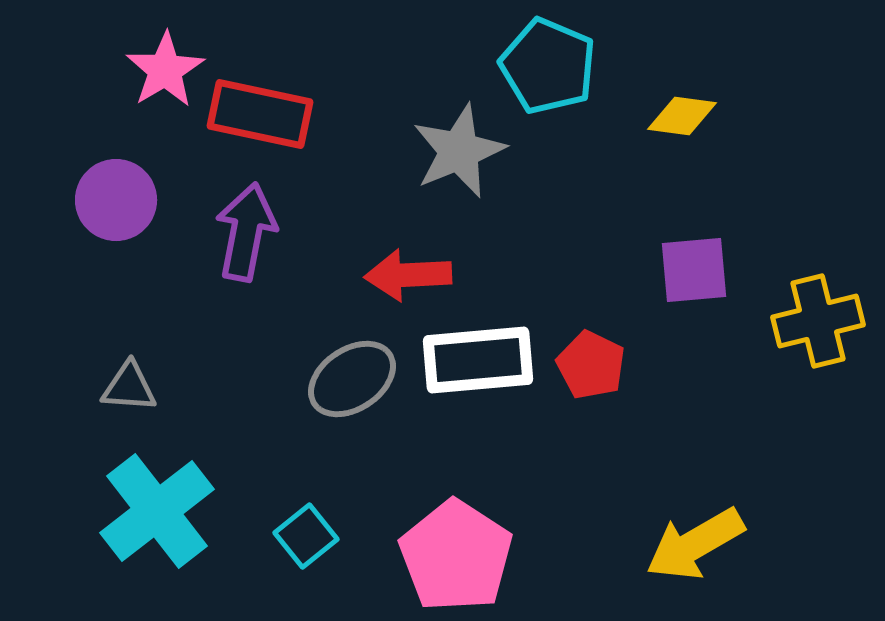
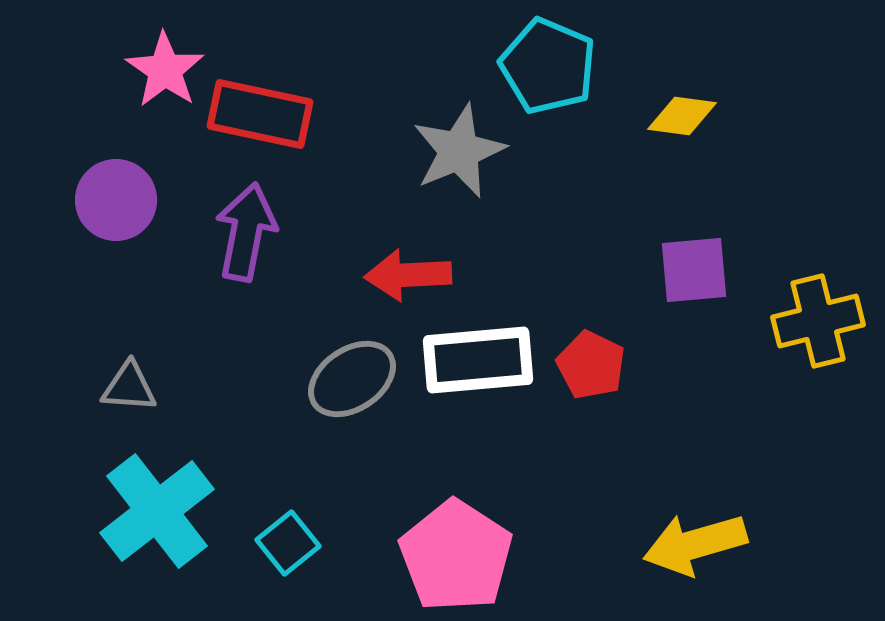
pink star: rotated 6 degrees counterclockwise
cyan square: moved 18 px left, 7 px down
yellow arrow: rotated 14 degrees clockwise
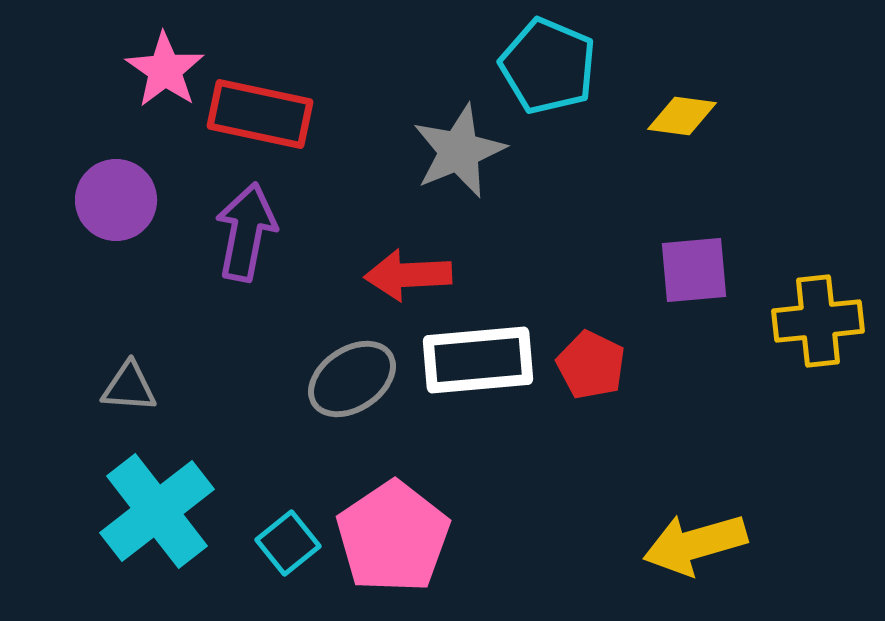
yellow cross: rotated 8 degrees clockwise
pink pentagon: moved 63 px left, 19 px up; rotated 5 degrees clockwise
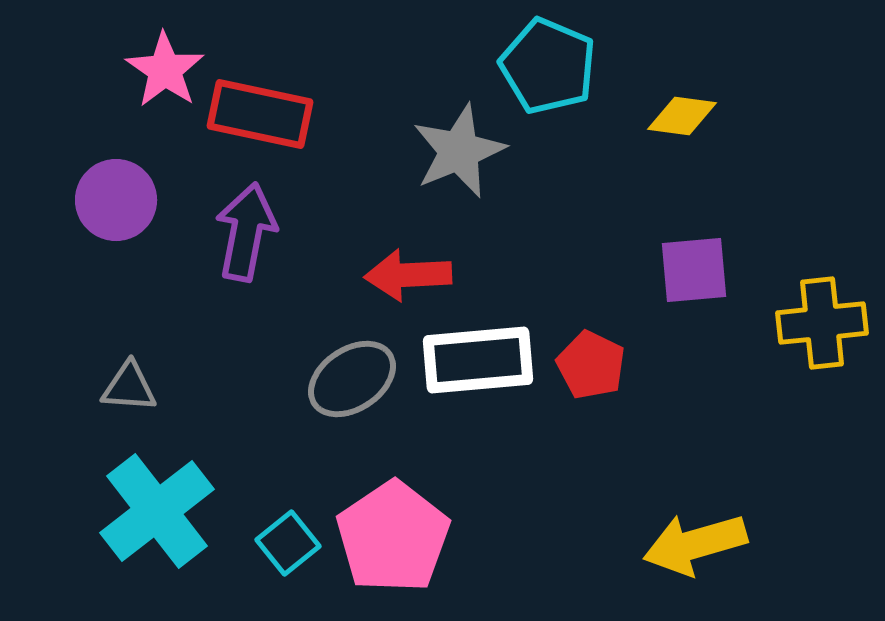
yellow cross: moved 4 px right, 2 px down
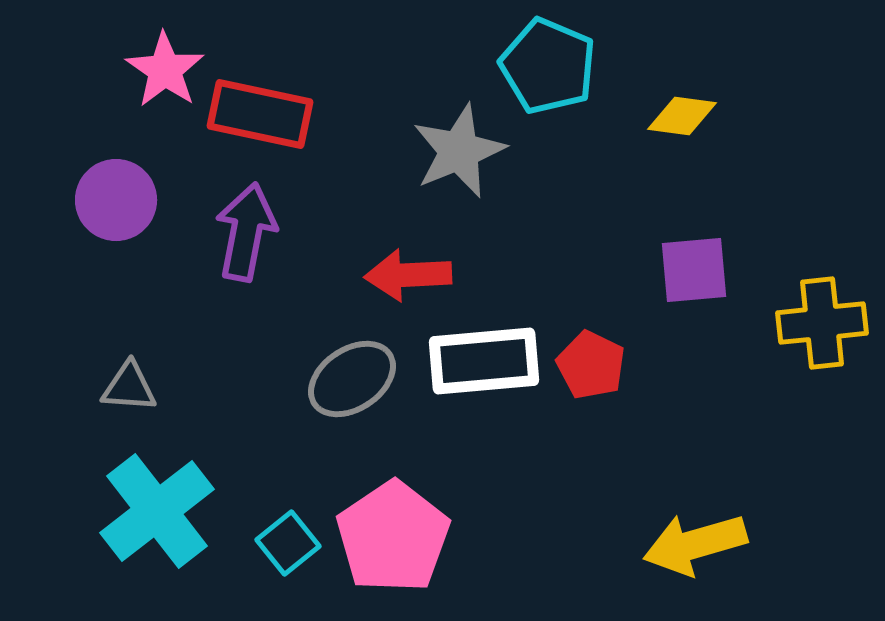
white rectangle: moved 6 px right, 1 px down
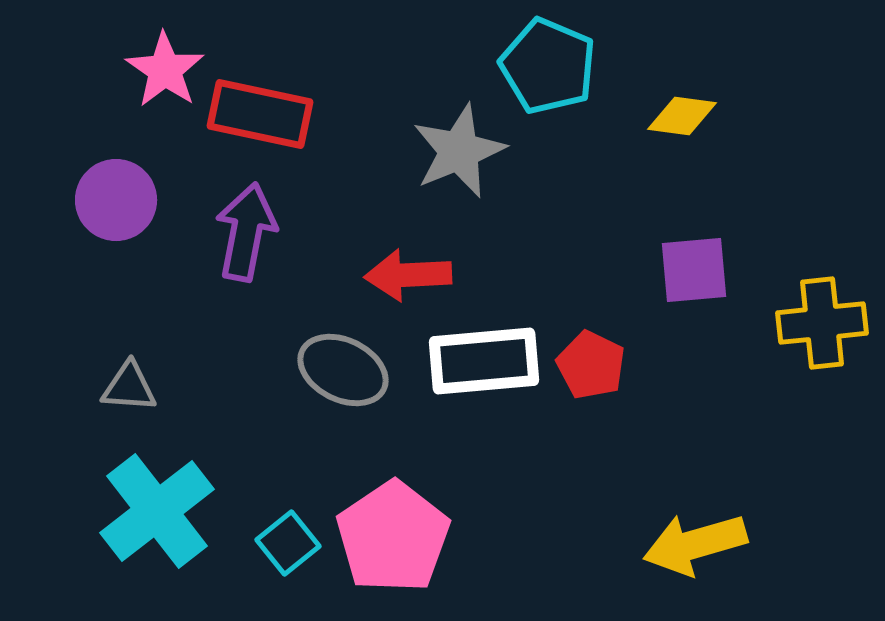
gray ellipse: moved 9 px left, 9 px up; rotated 60 degrees clockwise
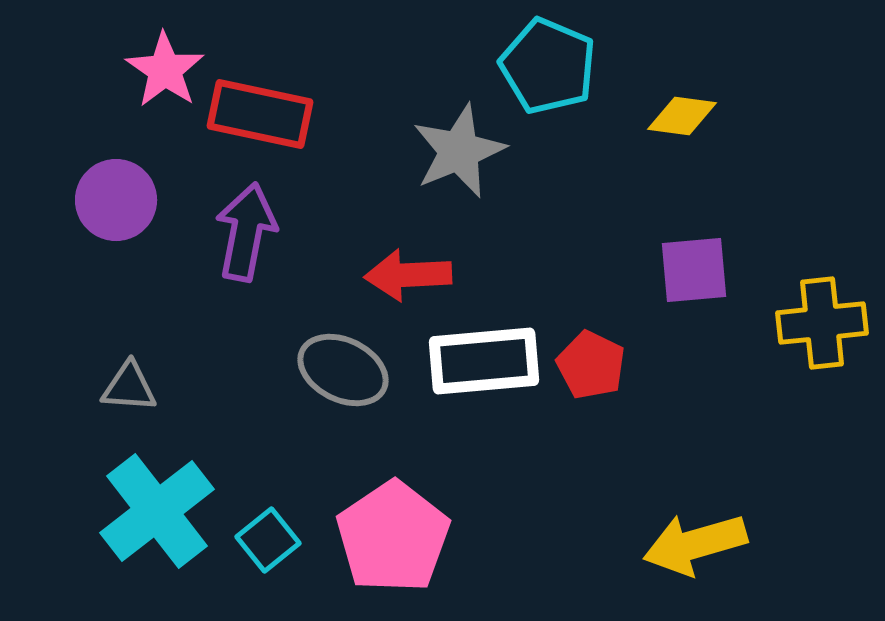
cyan square: moved 20 px left, 3 px up
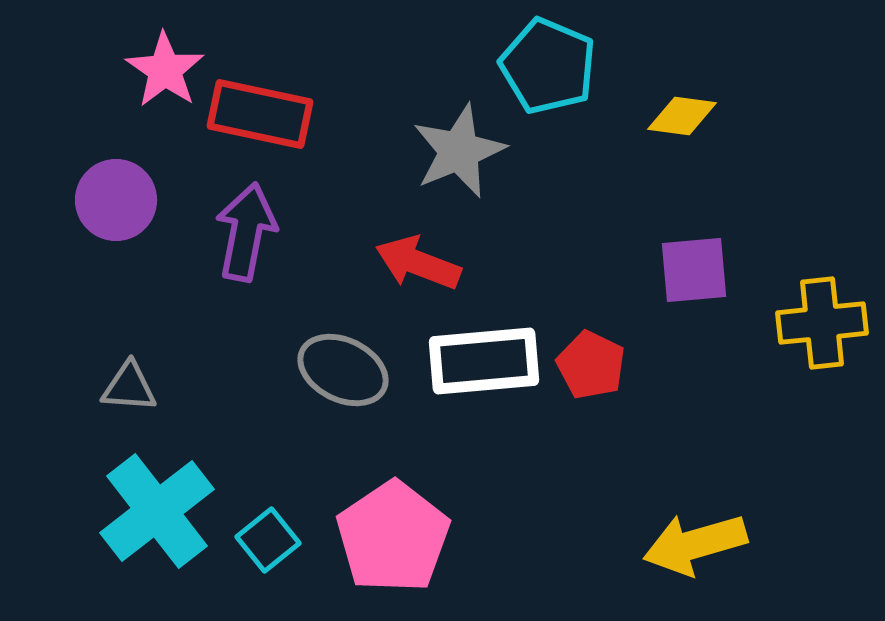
red arrow: moved 10 px right, 12 px up; rotated 24 degrees clockwise
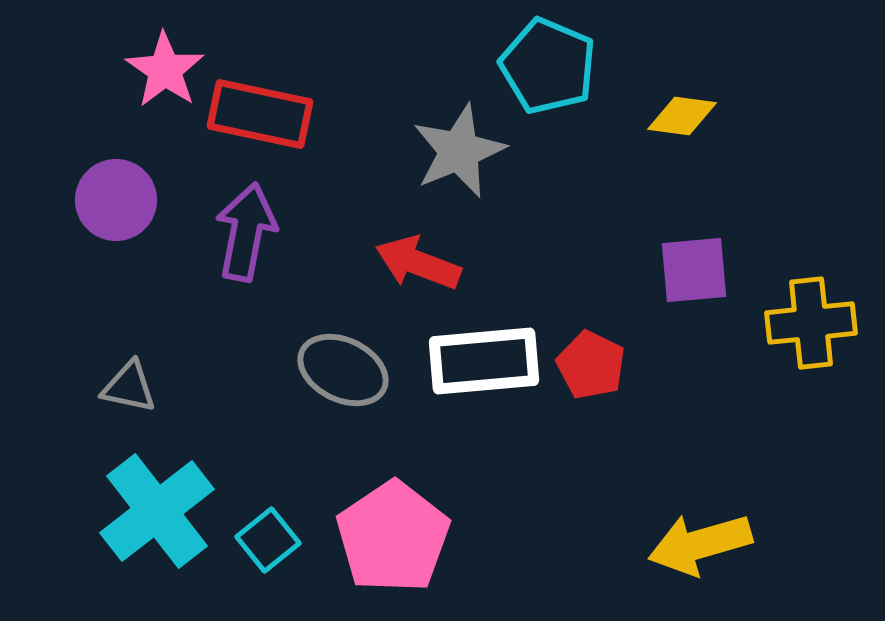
yellow cross: moved 11 px left
gray triangle: rotated 8 degrees clockwise
yellow arrow: moved 5 px right
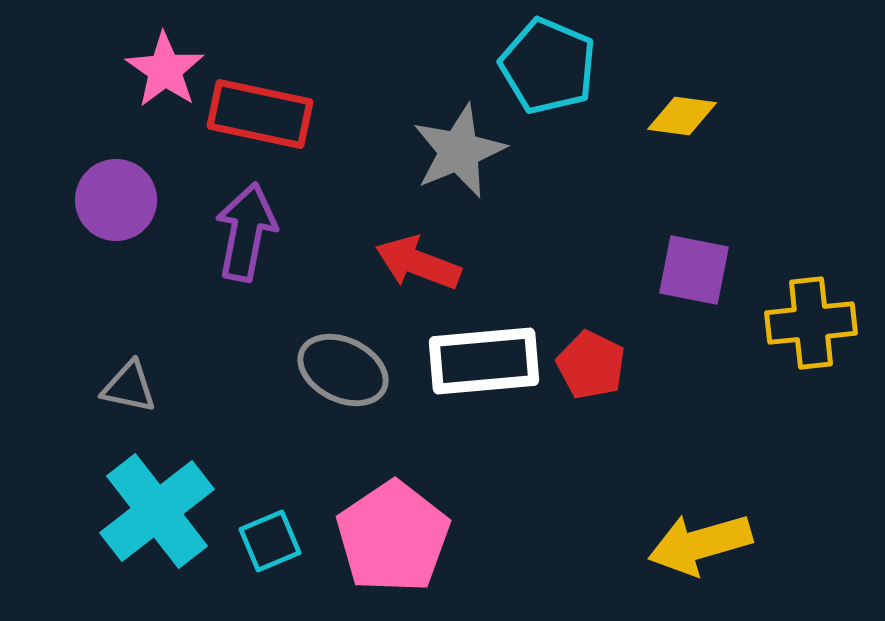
purple square: rotated 16 degrees clockwise
cyan square: moved 2 px right, 1 px down; rotated 16 degrees clockwise
